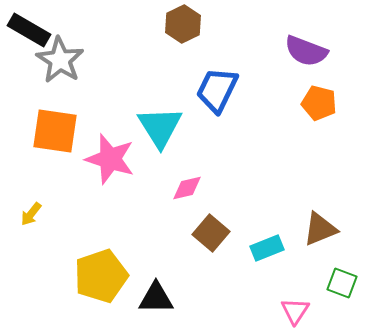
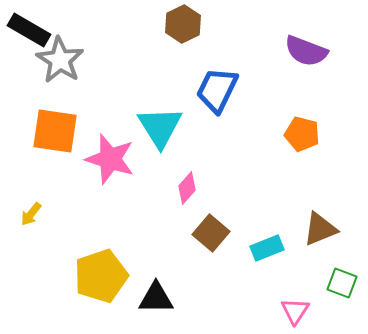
orange pentagon: moved 17 px left, 31 px down
pink diamond: rotated 36 degrees counterclockwise
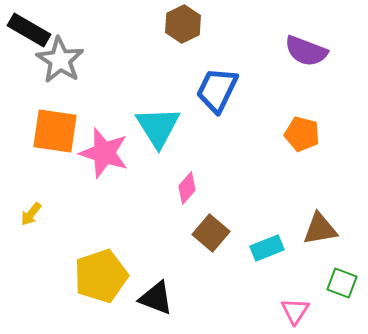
cyan triangle: moved 2 px left
pink star: moved 6 px left, 6 px up
brown triangle: rotated 12 degrees clockwise
black triangle: rotated 21 degrees clockwise
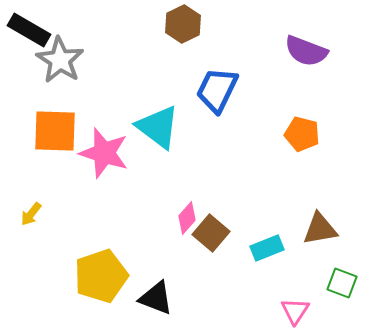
cyan triangle: rotated 21 degrees counterclockwise
orange square: rotated 6 degrees counterclockwise
pink diamond: moved 30 px down
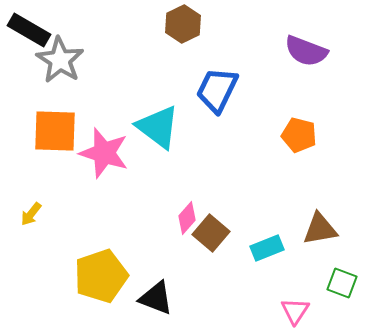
orange pentagon: moved 3 px left, 1 px down
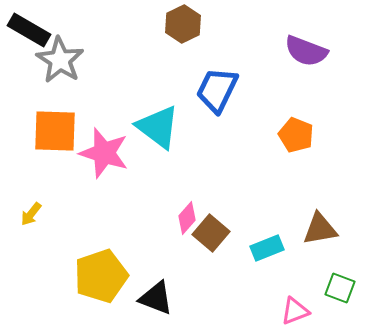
orange pentagon: moved 3 px left; rotated 8 degrees clockwise
green square: moved 2 px left, 5 px down
pink triangle: rotated 36 degrees clockwise
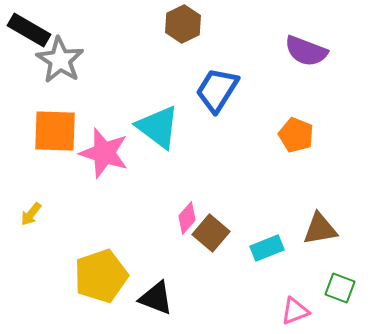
blue trapezoid: rotated 6 degrees clockwise
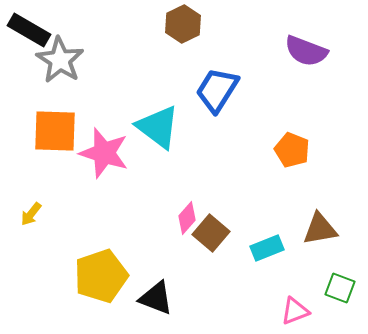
orange pentagon: moved 4 px left, 15 px down
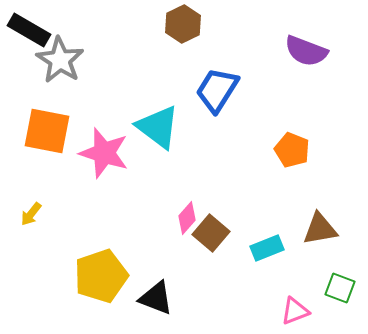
orange square: moved 8 px left; rotated 9 degrees clockwise
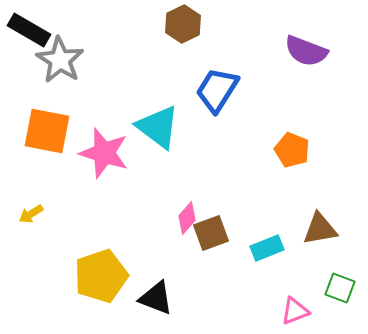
yellow arrow: rotated 20 degrees clockwise
brown square: rotated 30 degrees clockwise
